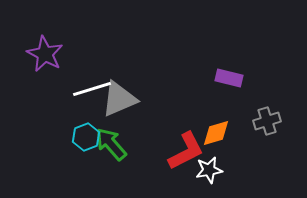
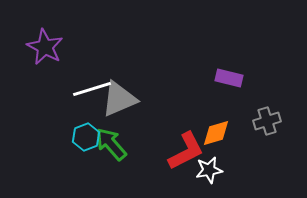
purple star: moved 7 px up
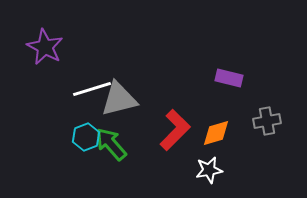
gray triangle: rotated 9 degrees clockwise
gray cross: rotated 8 degrees clockwise
red L-shape: moved 11 px left, 21 px up; rotated 18 degrees counterclockwise
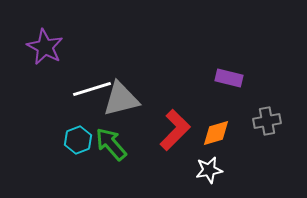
gray triangle: moved 2 px right
cyan hexagon: moved 8 px left, 3 px down
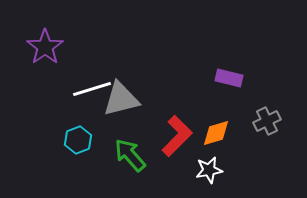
purple star: rotated 9 degrees clockwise
gray cross: rotated 16 degrees counterclockwise
red L-shape: moved 2 px right, 6 px down
green arrow: moved 19 px right, 11 px down
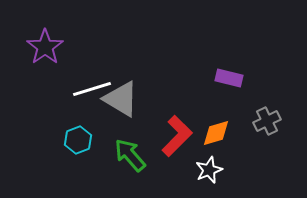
gray triangle: rotated 45 degrees clockwise
white star: rotated 12 degrees counterclockwise
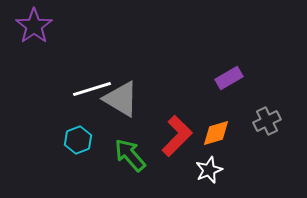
purple star: moved 11 px left, 21 px up
purple rectangle: rotated 44 degrees counterclockwise
